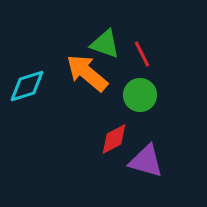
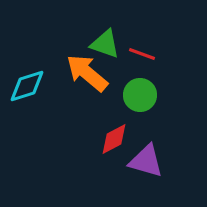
red line: rotated 44 degrees counterclockwise
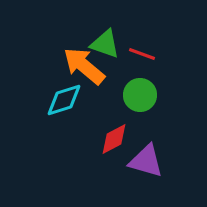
orange arrow: moved 3 px left, 7 px up
cyan diamond: moved 37 px right, 14 px down
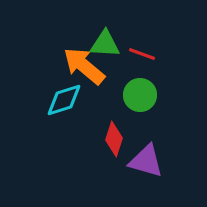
green triangle: rotated 16 degrees counterclockwise
red diamond: rotated 44 degrees counterclockwise
